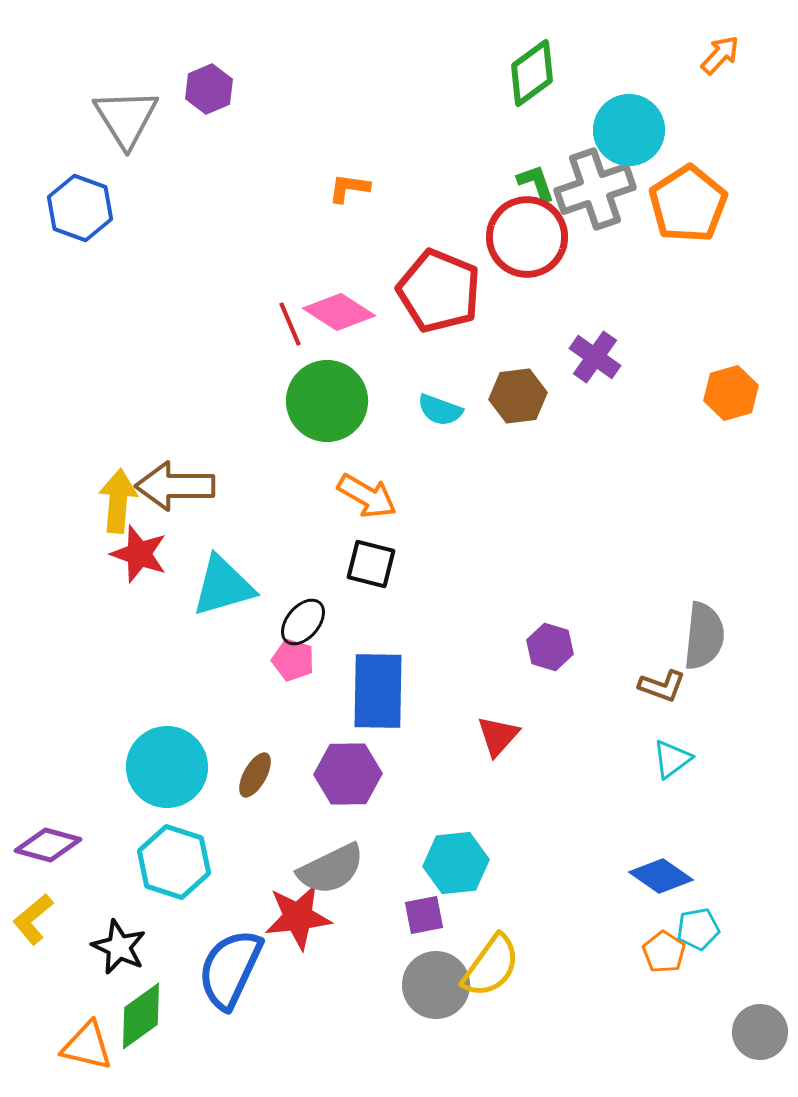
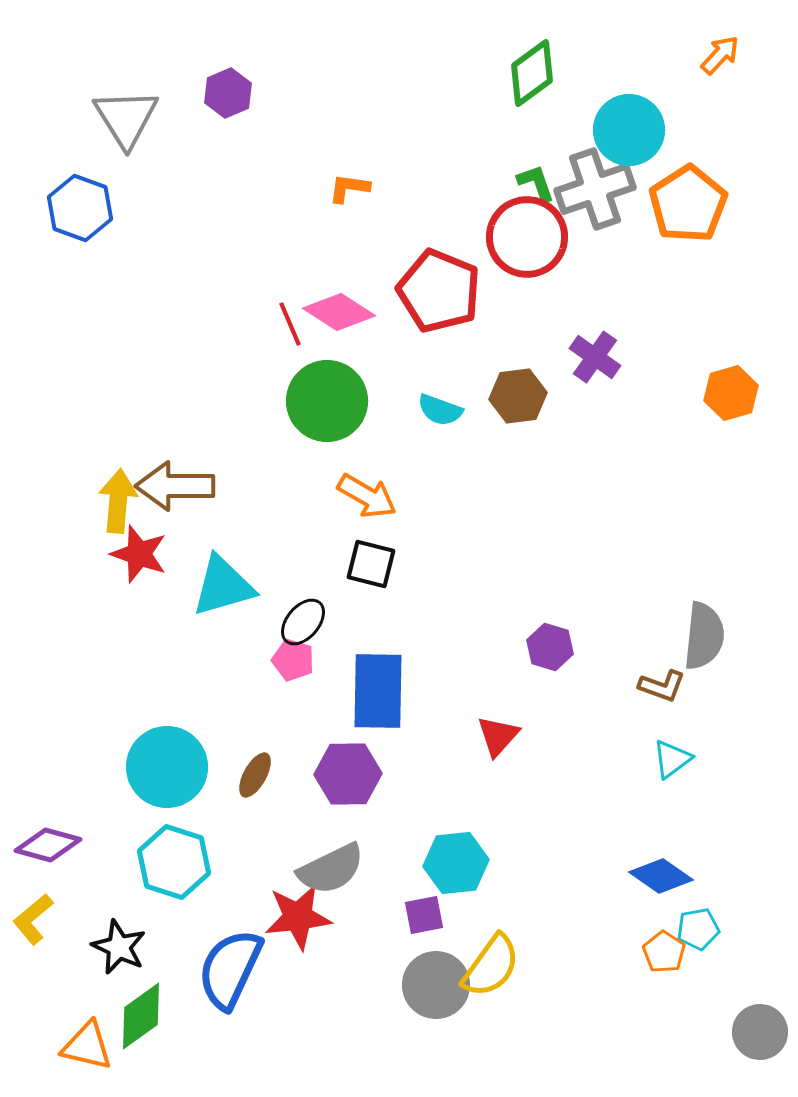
purple hexagon at (209, 89): moved 19 px right, 4 px down
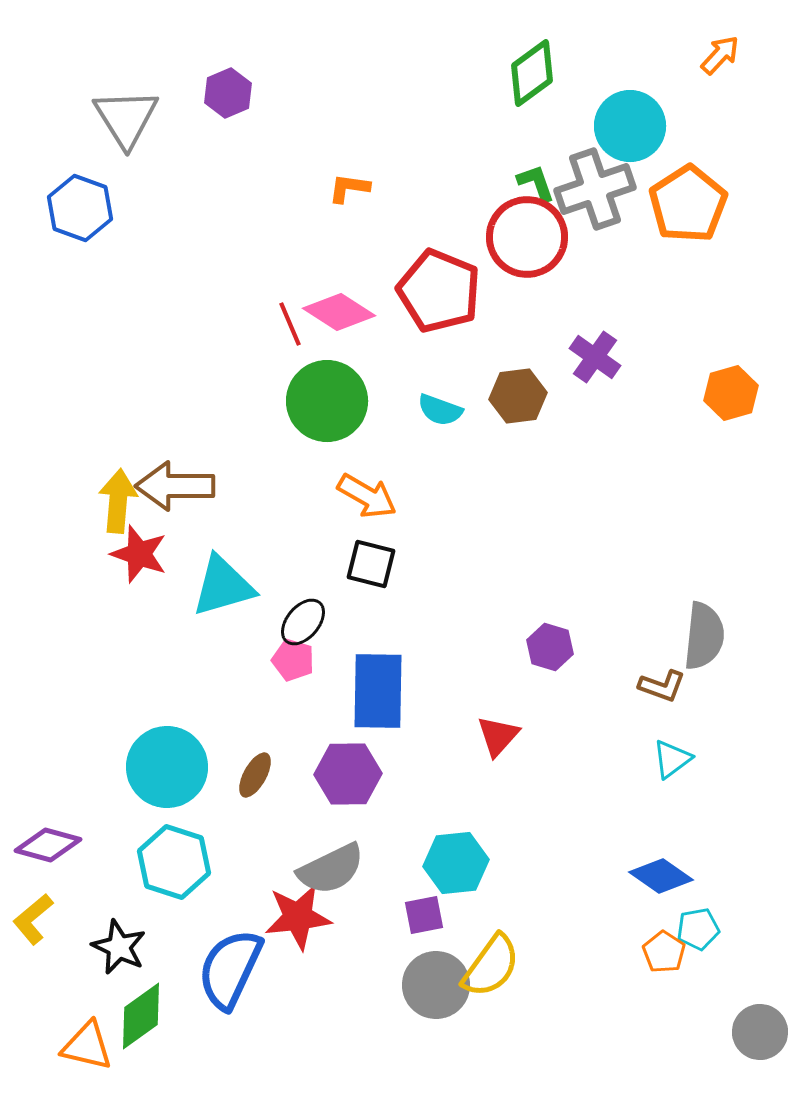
cyan circle at (629, 130): moved 1 px right, 4 px up
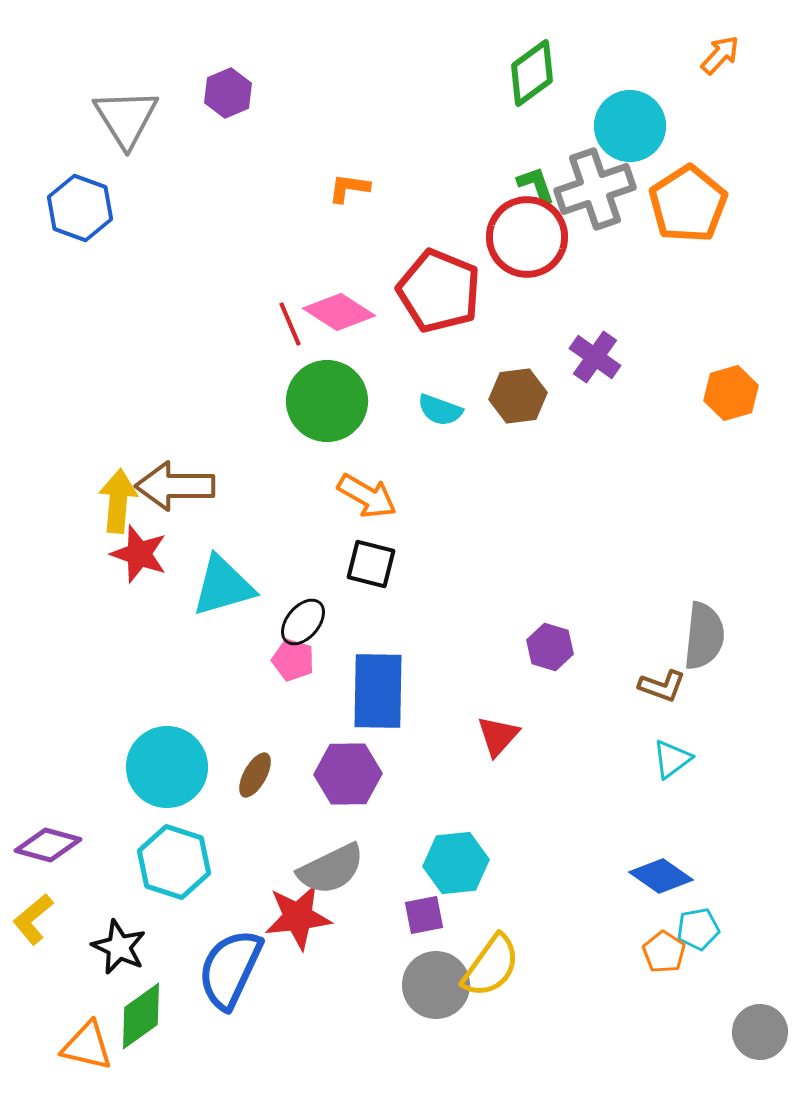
green L-shape at (536, 183): moved 2 px down
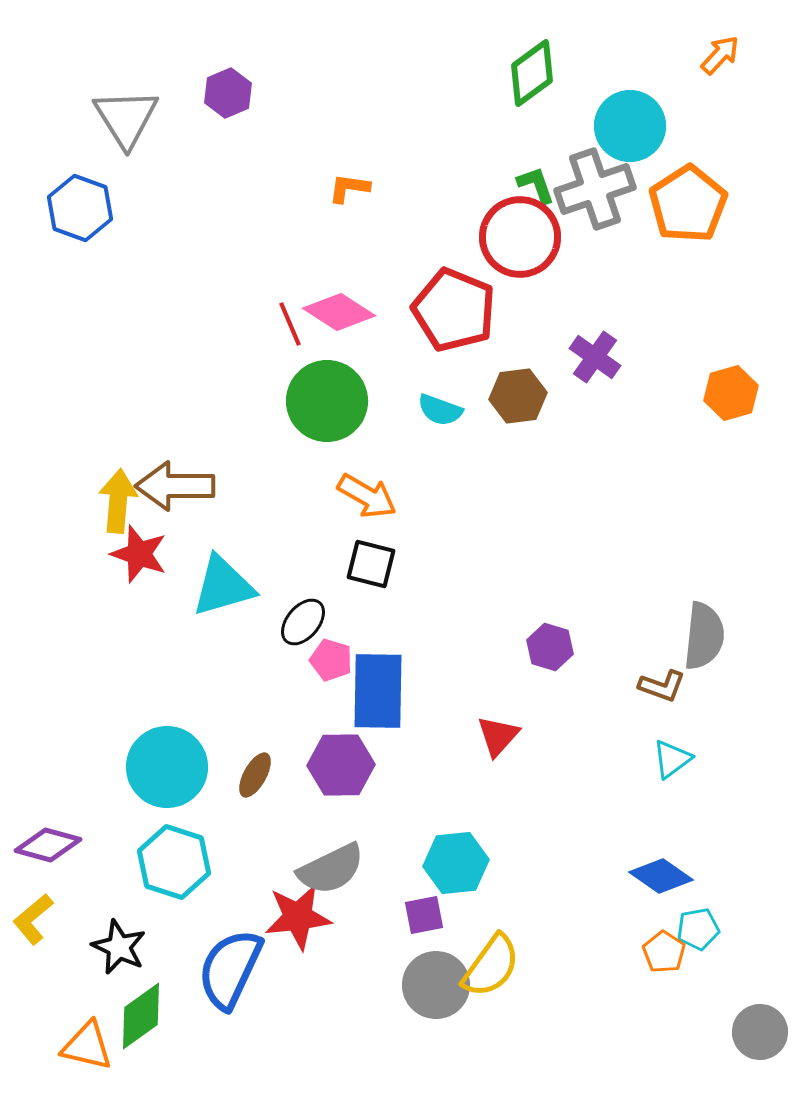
red circle at (527, 237): moved 7 px left
red pentagon at (439, 291): moved 15 px right, 19 px down
pink pentagon at (293, 660): moved 38 px right
purple hexagon at (348, 774): moved 7 px left, 9 px up
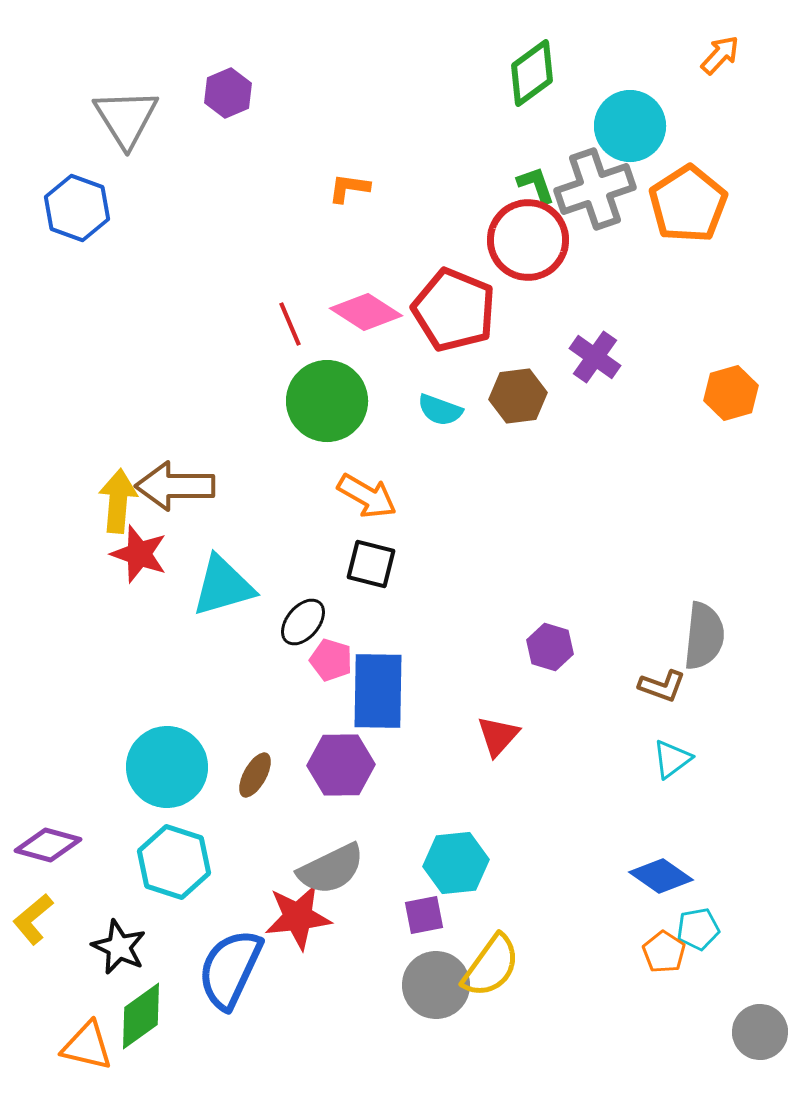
blue hexagon at (80, 208): moved 3 px left
red circle at (520, 237): moved 8 px right, 3 px down
pink diamond at (339, 312): moved 27 px right
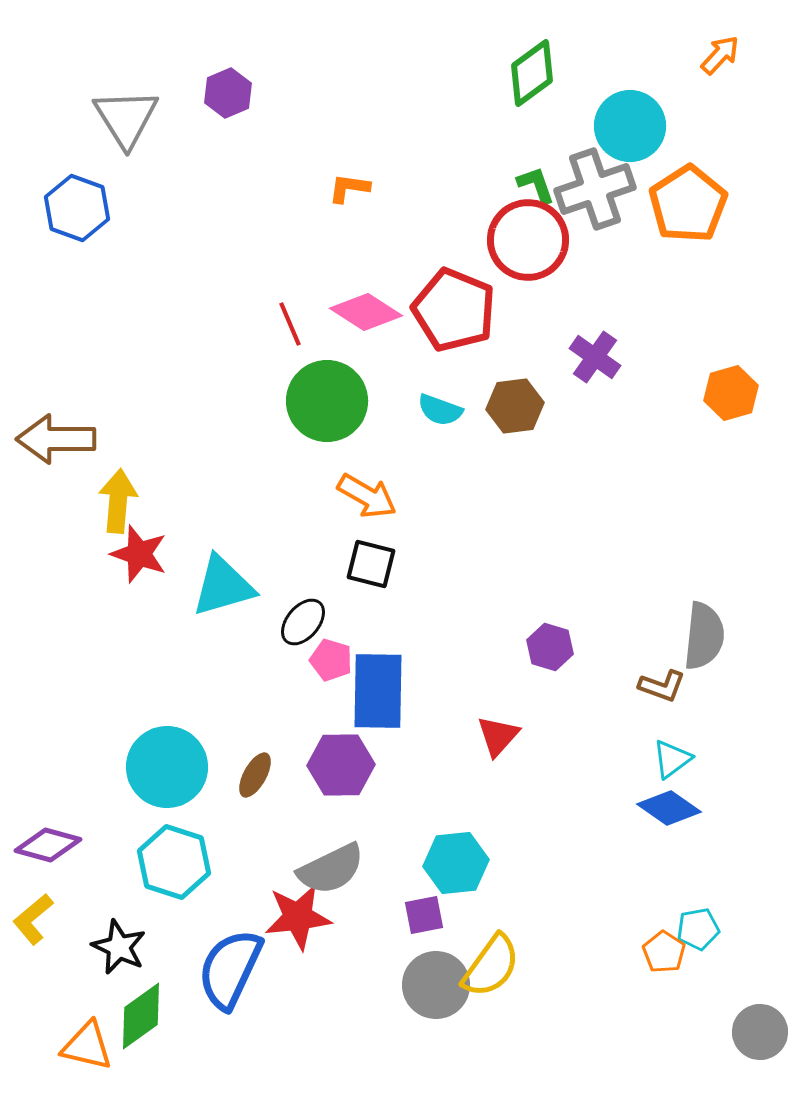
brown hexagon at (518, 396): moved 3 px left, 10 px down
brown arrow at (175, 486): moved 119 px left, 47 px up
blue diamond at (661, 876): moved 8 px right, 68 px up
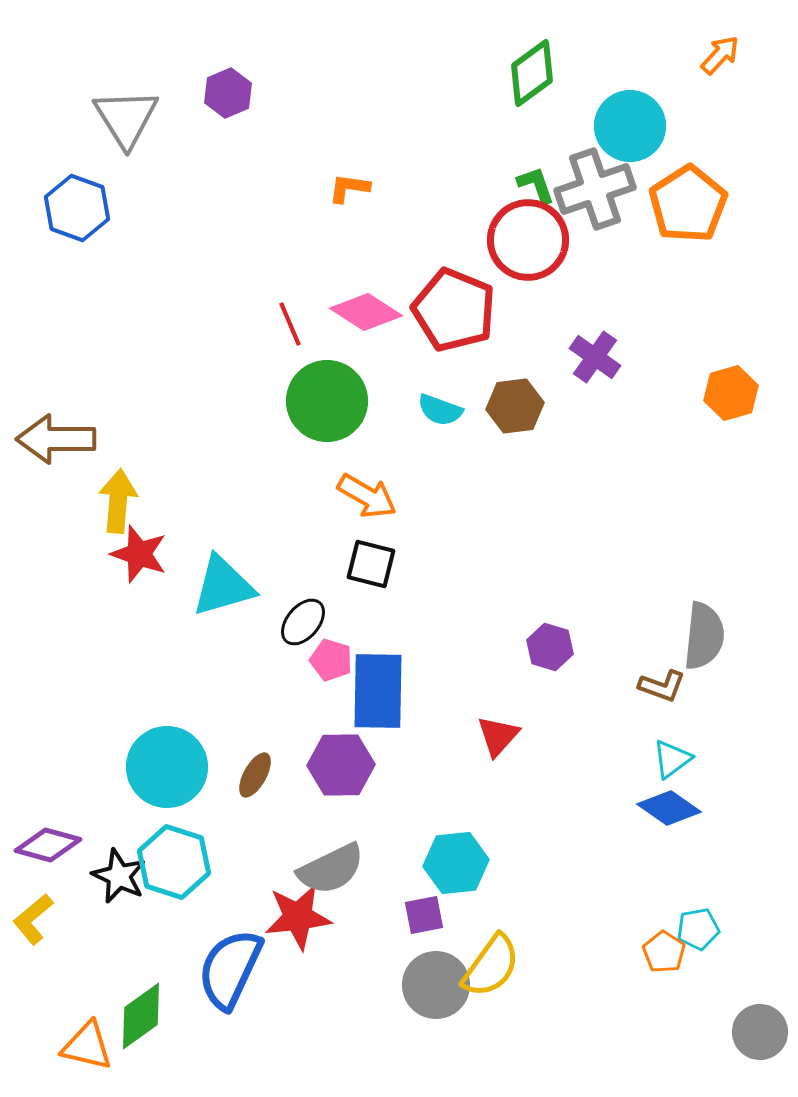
black star at (119, 947): moved 71 px up
